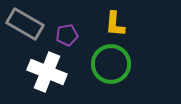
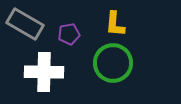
purple pentagon: moved 2 px right, 1 px up
green circle: moved 2 px right, 1 px up
white cross: moved 3 px left; rotated 21 degrees counterclockwise
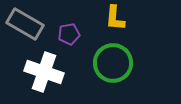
yellow L-shape: moved 6 px up
white cross: rotated 18 degrees clockwise
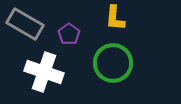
purple pentagon: rotated 25 degrees counterclockwise
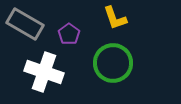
yellow L-shape: rotated 24 degrees counterclockwise
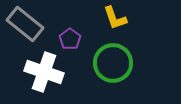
gray rectangle: rotated 9 degrees clockwise
purple pentagon: moved 1 px right, 5 px down
